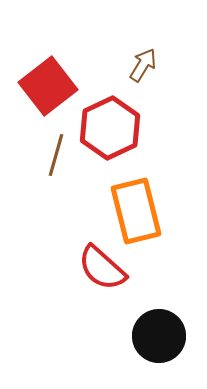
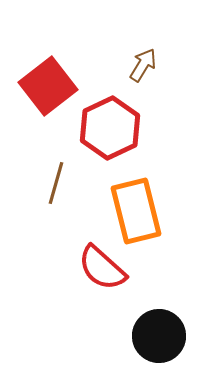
brown line: moved 28 px down
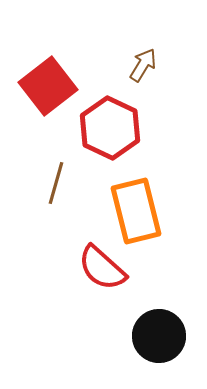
red hexagon: rotated 10 degrees counterclockwise
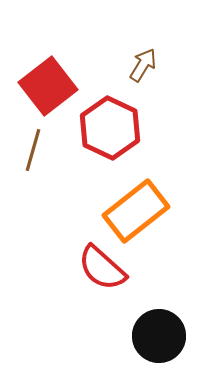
brown line: moved 23 px left, 33 px up
orange rectangle: rotated 66 degrees clockwise
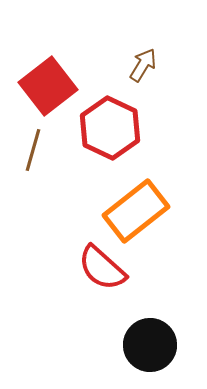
black circle: moved 9 px left, 9 px down
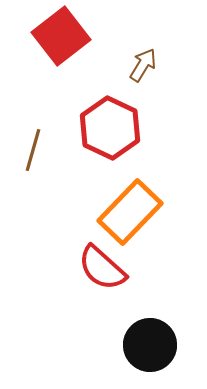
red square: moved 13 px right, 50 px up
orange rectangle: moved 6 px left, 1 px down; rotated 8 degrees counterclockwise
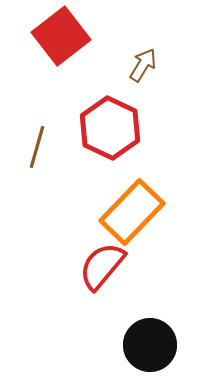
brown line: moved 4 px right, 3 px up
orange rectangle: moved 2 px right
red semicircle: moved 2 px up; rotated 88 degrees clockwise
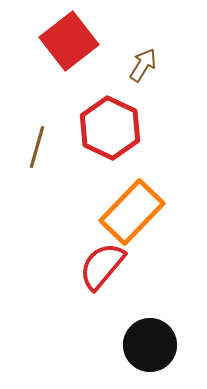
red square: moved 8 px right, 5 px down
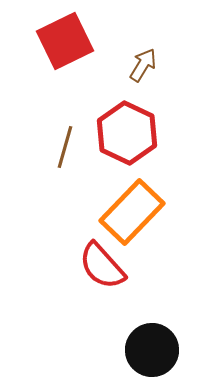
red square: moved 4 px left; rotated 12 degrees clockwise
red hexagon: moved 17 px right, 5 px down
brown line: moved 28 px right
red semicircle: rotated 82 degrees counterclockwise
black circle: moved 2 px right, 5 px down
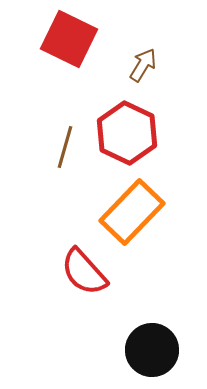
red square: moved 4 px right, 2 px up; rotated 38 degrees counterclockwise
red semicircle: moved 18 px left, 6 px down
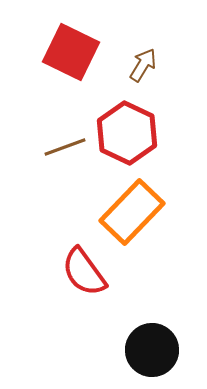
red square: moved 2 px right, 13 px down
brown line: rotated 54 degrees clockwise
red semicircle: rotated 6 degrees clockwise
